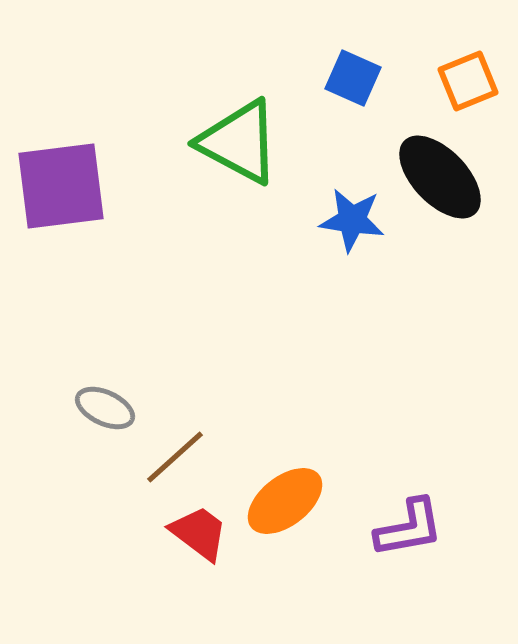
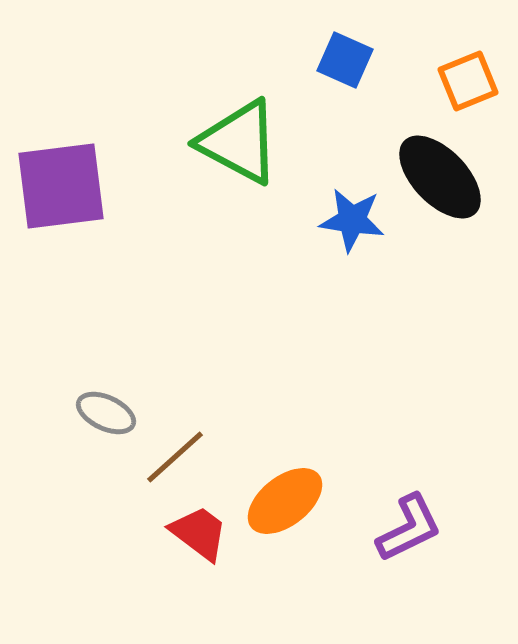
blue square: moved 8 px left, 18 px up
gray ellipse: moved 1 px right, 5 px down
purple L-shape: rotated 16 degrees counterclockwise
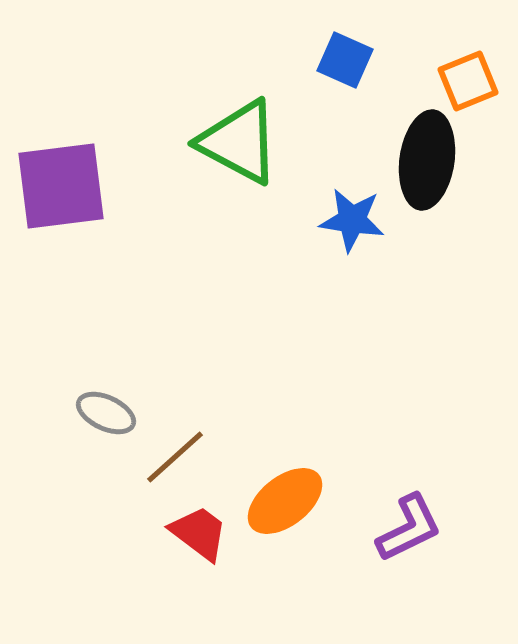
black ellipse: moved 13 px left, 17 px up; rotated 52 degrees clockwise
